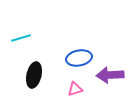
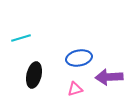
purple arrow: moved 1 px left, 2 px down
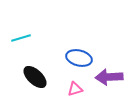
blue ellipse: rotated 25 degrees clockwise
black ellipse: moved 1 px right, 2 px down; rotated 60 degrees counterclockwise
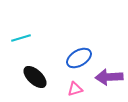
blue ellipse: rotated 45 degrees counterclockwise
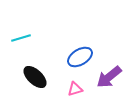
blue ellipse: moved 1 px right, 1 px up
purple arrow: rotated 36 degrees counterclockwise
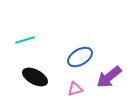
cyan line: moved 4 px right, 2 px down
black ellipse: rotated 15 degrees counterclockwise
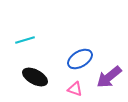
blue ellipse: moved 2 px down
pink triangle: rotated 35 degrees clockwise
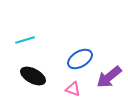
black ellipse: moved 2 px left, 1 px up
pink triangle: moved 2 px left
